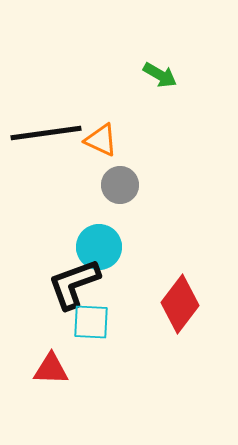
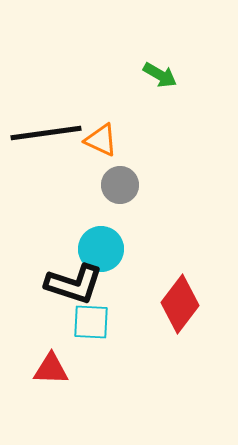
cyan circle: moved 2 px right, 2 px down
black L-shape: rotated 142 degrees counterclockwise
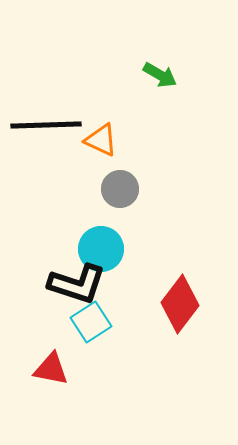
black line: moved 8 px up; rotated 6 degrees clockwise
gray circle: moved 4 px down
black L-shape: moved 3 px right
cyan square: rotated 36 degrees counterclockwise
red triangle: rotated 9 degrees clockwise
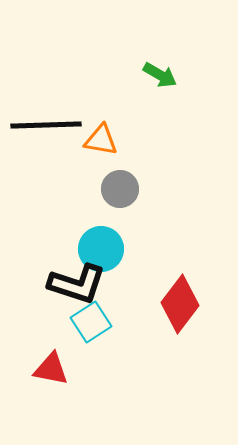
orange triangle: rotated 15 degrees counterclockwise
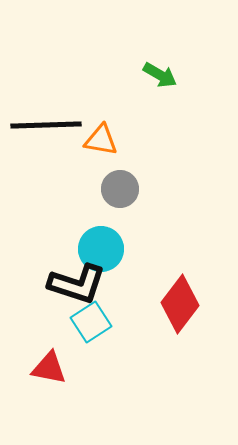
red triangle: moved 2 px left, 1 px up
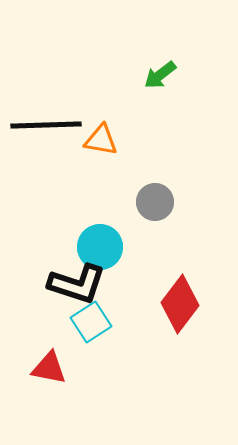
green arrow: rotated 112 degrees clockwise
gray circle: moved 35 px right, 13 px down
cyan circle: moved 1 px left, 2 px up
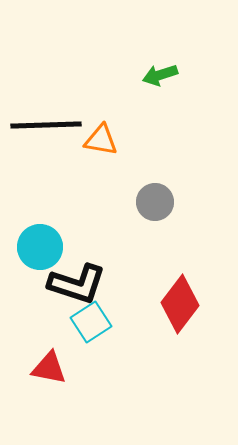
green arrow: rotated 20 degrees clockwise
cyan circle: moved 60 px left
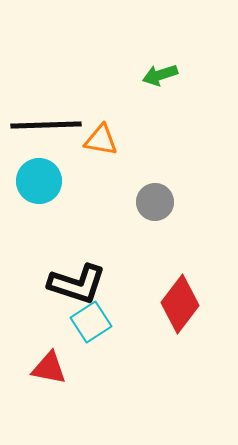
cyan circle: moved 1 px left, 66 px up
